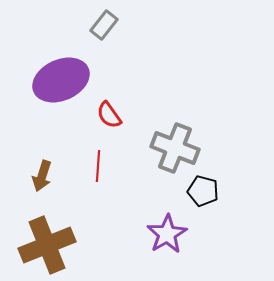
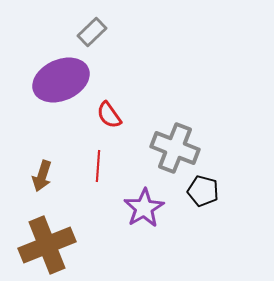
gray rectangle: moved 12 px left, 7 px down; rotated 8 degrees clockwise
purple star: moved 23 px left, 26 px up
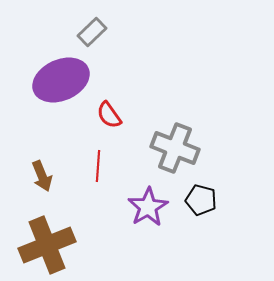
brown arrow: rotated 40 degrees counterclockwise
black pentagon: moved 2 px left, 9 px down
purple star: moved 4 px right, 1 px up
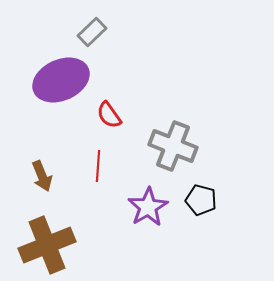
gray cross: moved 2 px left, 2 px up
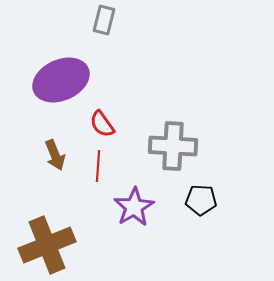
gray rectangle: moved 12 px right, 12 px up; rotated 32 degrees counterclockwise
red semicircle: moved 7 px left, 9 px down
gray cross: rotated 18 degrees counterclockwise
brown arrow: moved 13 px right, 21 px up
black pentagon: rotated 12 degrees counterclockwise
purple star: moved 14 px left
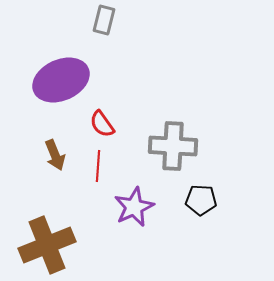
purple star: rotated 6 degrees clockwise
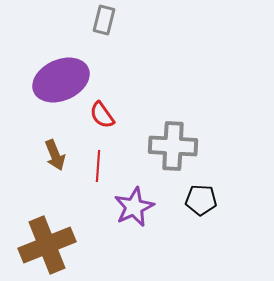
red semicircle: moved 9 px up
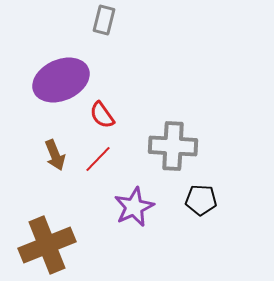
red line: moved 7 px up; rotated 40 degrees clockwise
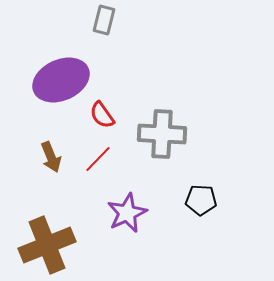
gray cross: moved 11 px left, 12 px up
brown arrow: moved 4 px left, 2 px down
purple star: moved 7 px left, 6 px down
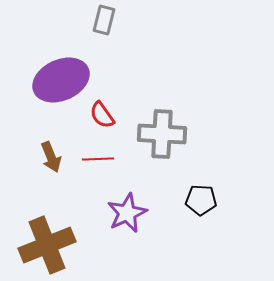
red line: rotated 44 degrees clockwise
